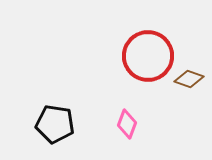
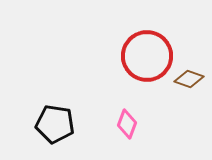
red circle: moved 1 px left
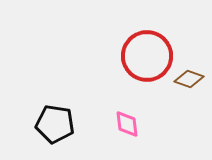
pink diamond: rotated 28 degrees counterclockwise
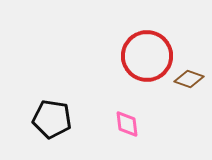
black pentagon: moved 3 px left, 5 px up
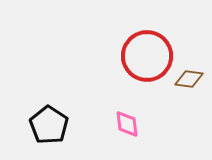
brown diamond: rotated 12 degrees counterclockwise
black pentagon: moved 3 px left, 6 px down; rotated 24 degrees clockwise
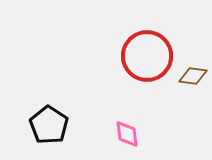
brown diamond: moved 4 px right, 3 px up
pink diamond: moved 10 px down
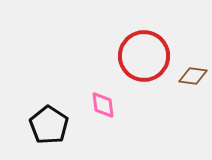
red circle: moved 3 px left
pink diamond: moved 24 px left, 29 px up
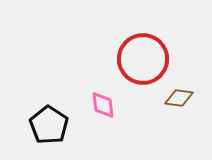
red circle: moved 1 px left, 3 px down
brown diamond: moved 14 px left, 22 px down
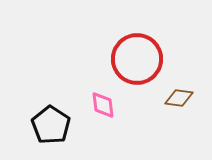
red circle: moved 6 px left
black pentagon: moved 2 px right
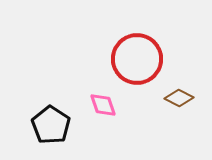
brown diamond: rotated 20 degrees clockwise
pink diamond: rotated 12 degrees counterclockwise
